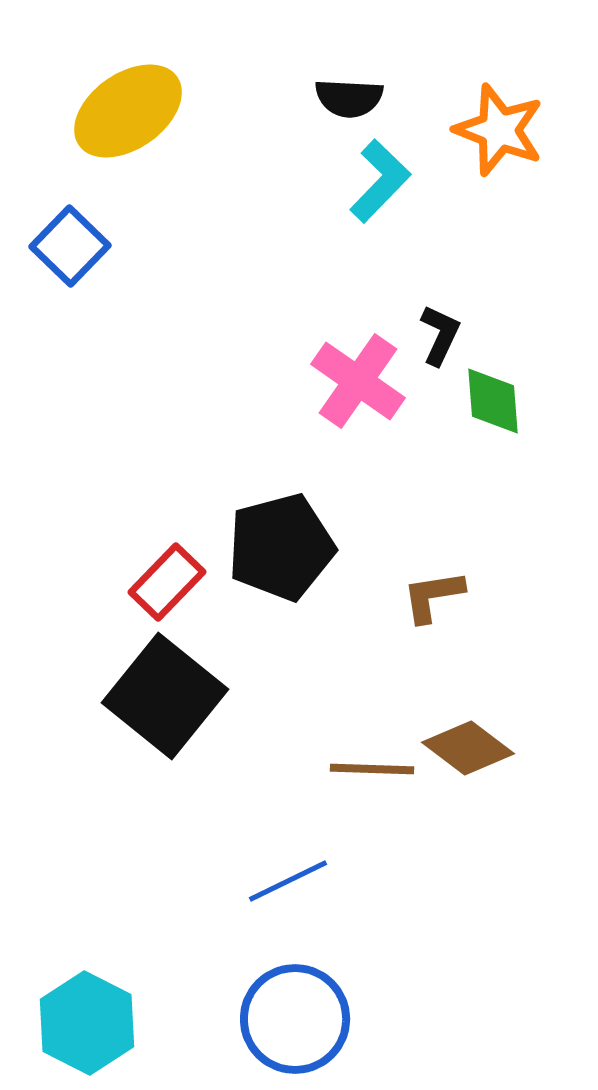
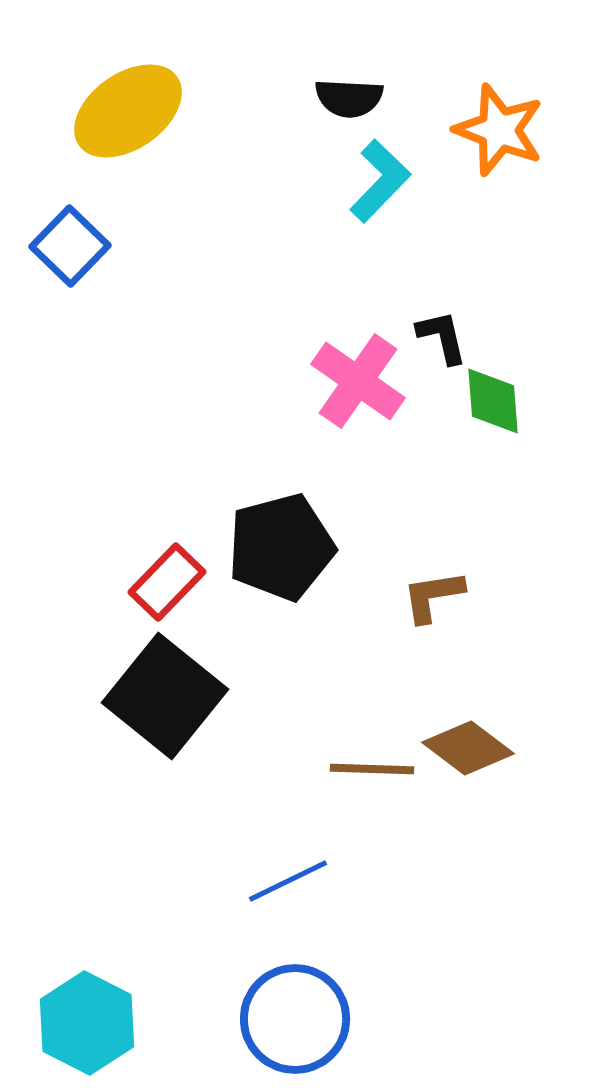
black L-shape: moved 2 px right, 2 px down; rotated 38 degrees counterclockwise
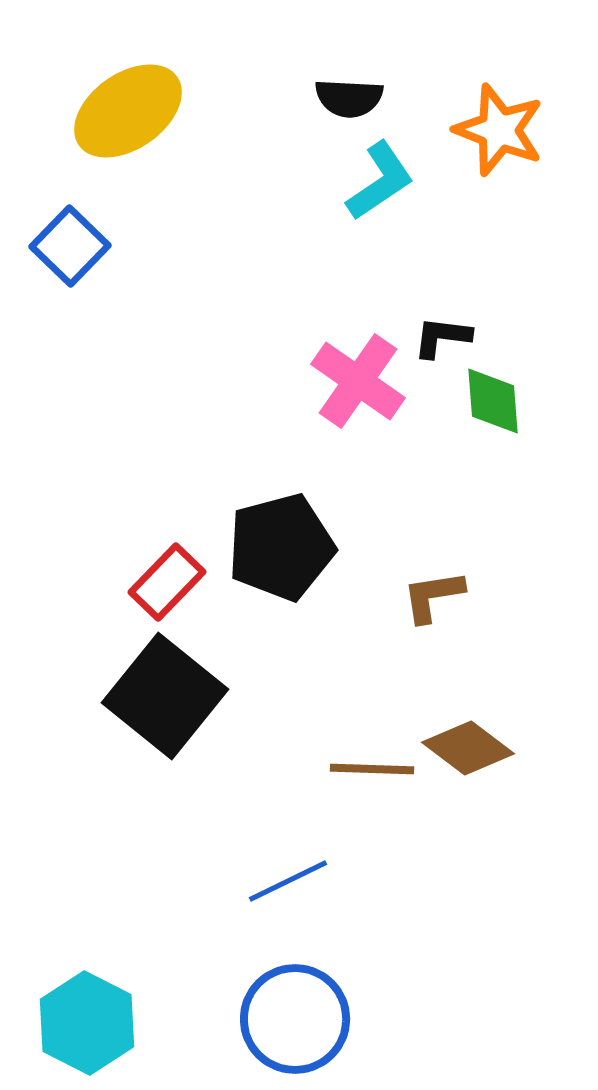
cyan L-shape: rotated 12 degrees clockwise
black L-shape: rotated 70 degrees counterclockwise
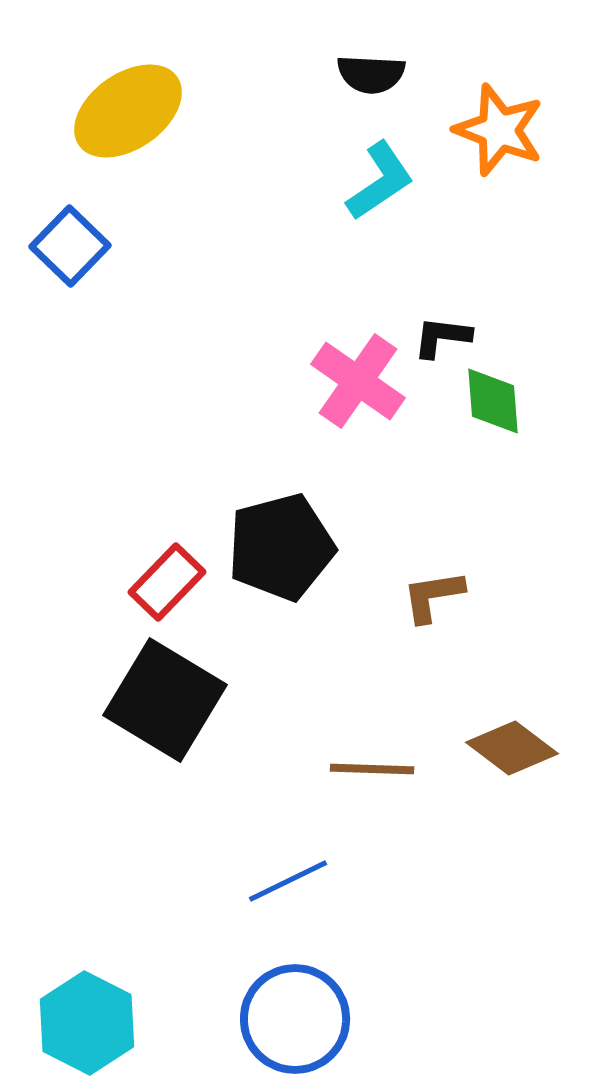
black semicircle: moved 22 px right, 24 px up
black square: moved 4 px down; rotated 8 degrees counterclockwise
brown diamond: moved 44 px right
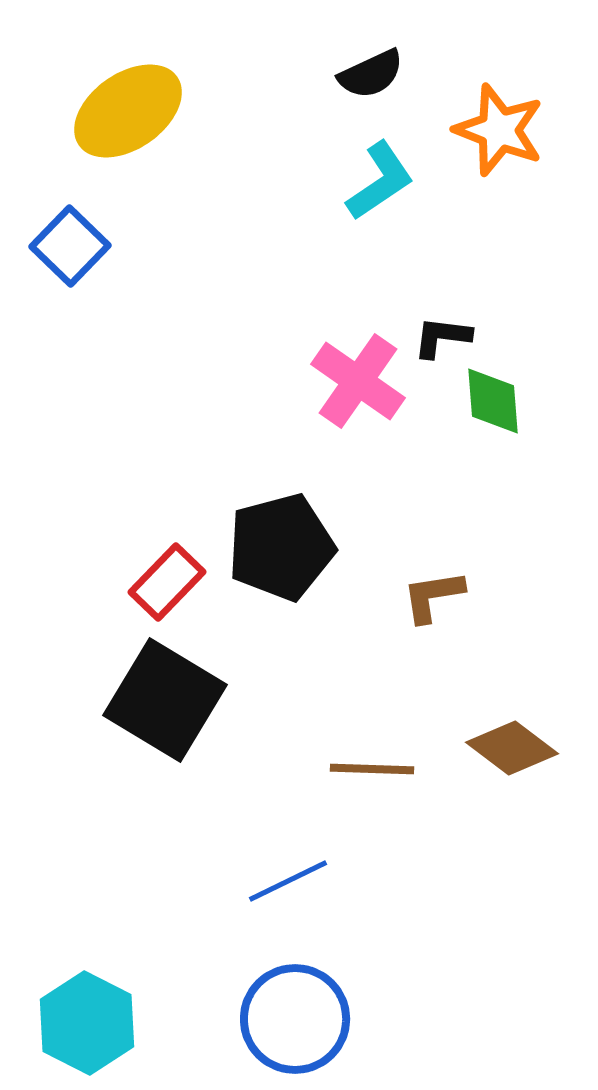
black semicircle: rotated 28 degrees counterclockwise
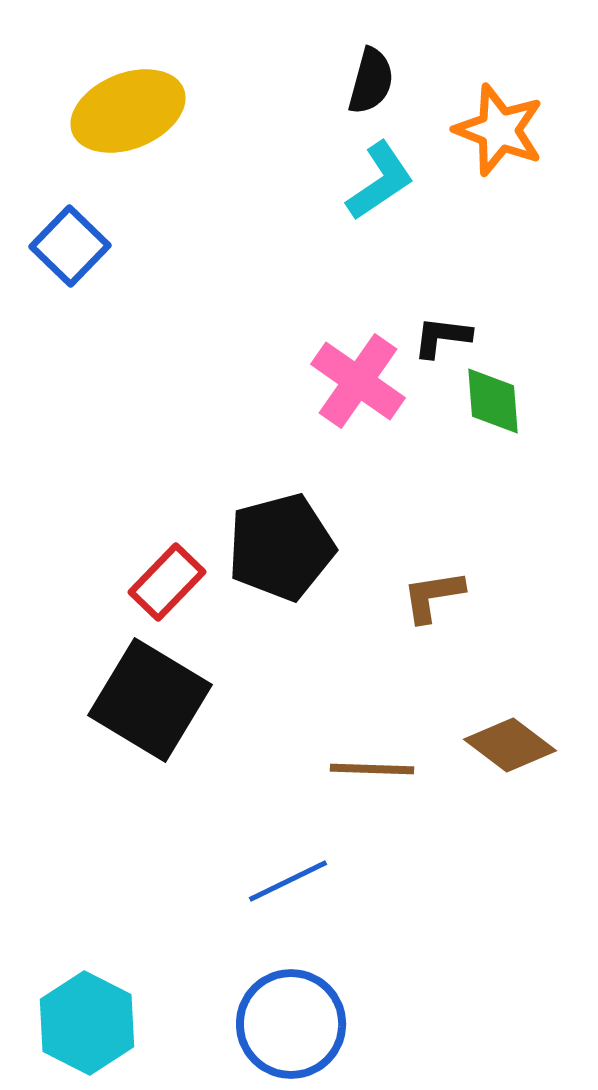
black semicircle: moved 7 px down; rotated 50 degrees counterclockwise
yellow ellipse: rotated 13 degrees clockwise
black square: moved 15 px left
brown diamond: moved 2 px left, 3 px up
blue circle: moved 4 px left, 5 px down
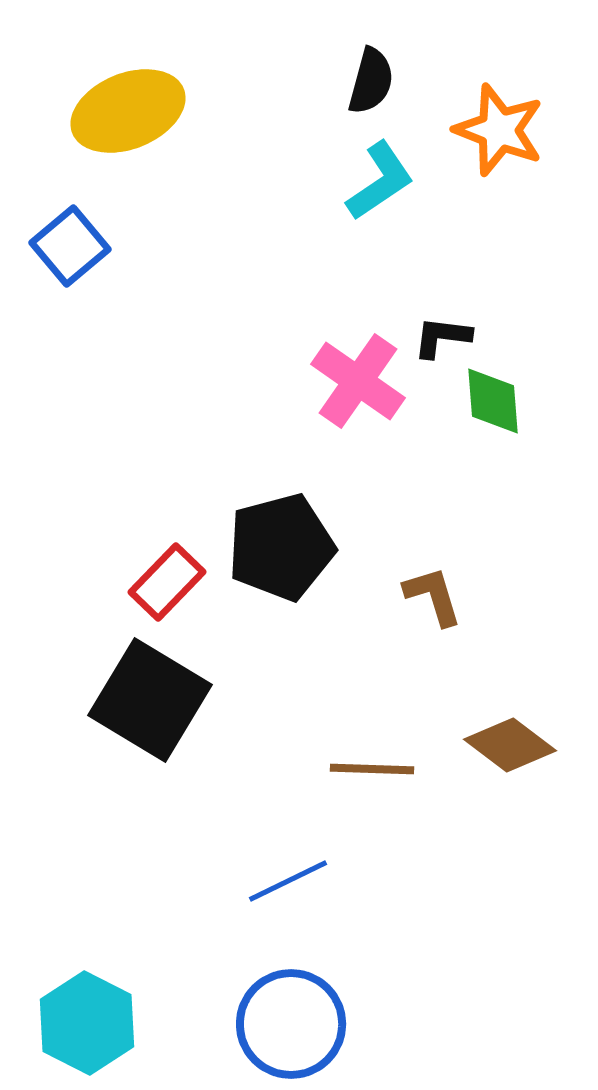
blue square: rotated 6 degrees clockwise
brown L-shape: rotated 82 degrees clockwise
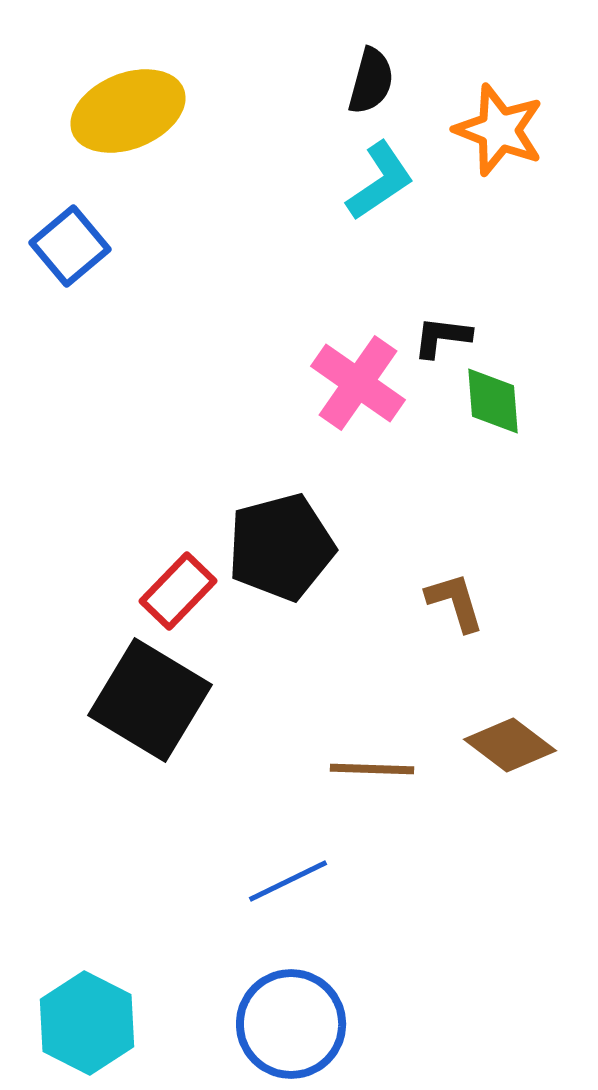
pink cross: moved 2 px down
red rectangle: moved 11 px right, 9 px down
brown L-shape: moved 22 px right, 6 px down
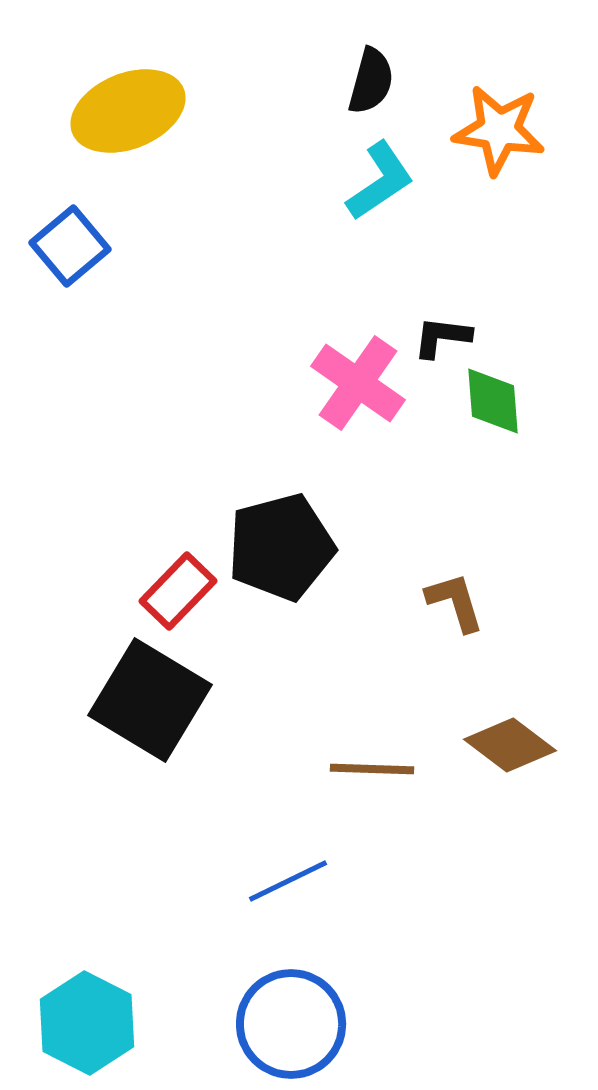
orange star: rotated 12 degrees counterclockwise
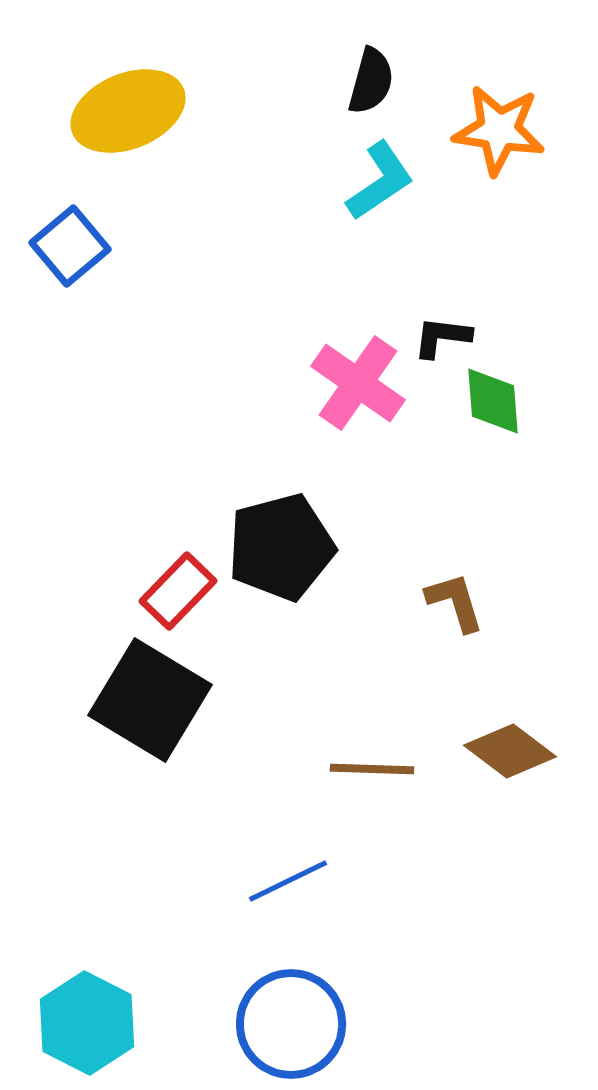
brown diamond: moved 6 px down
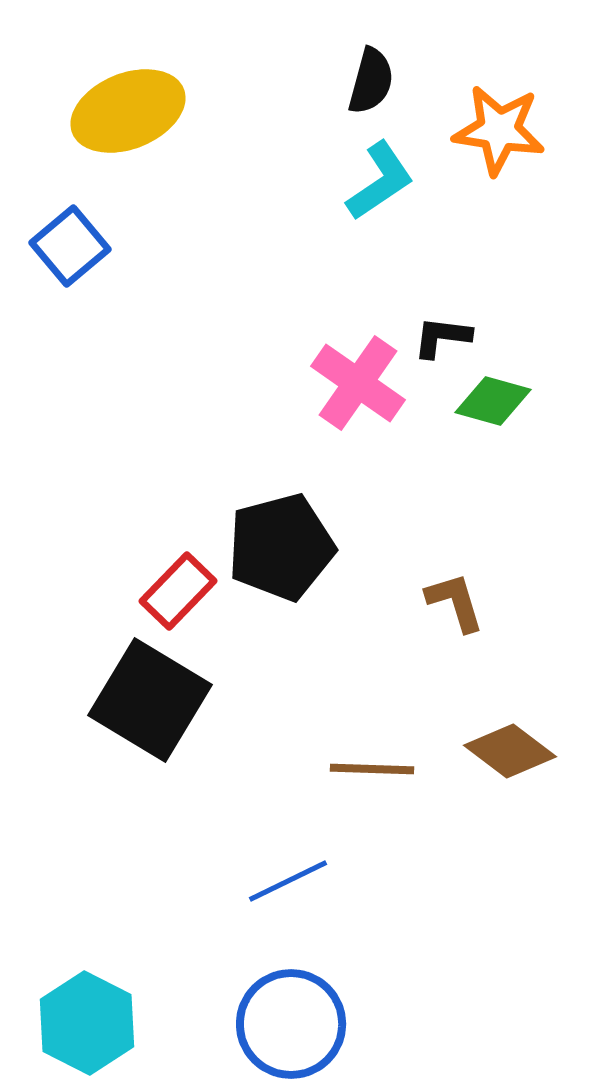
green diamond: rotated 70 degrees counterclockwise
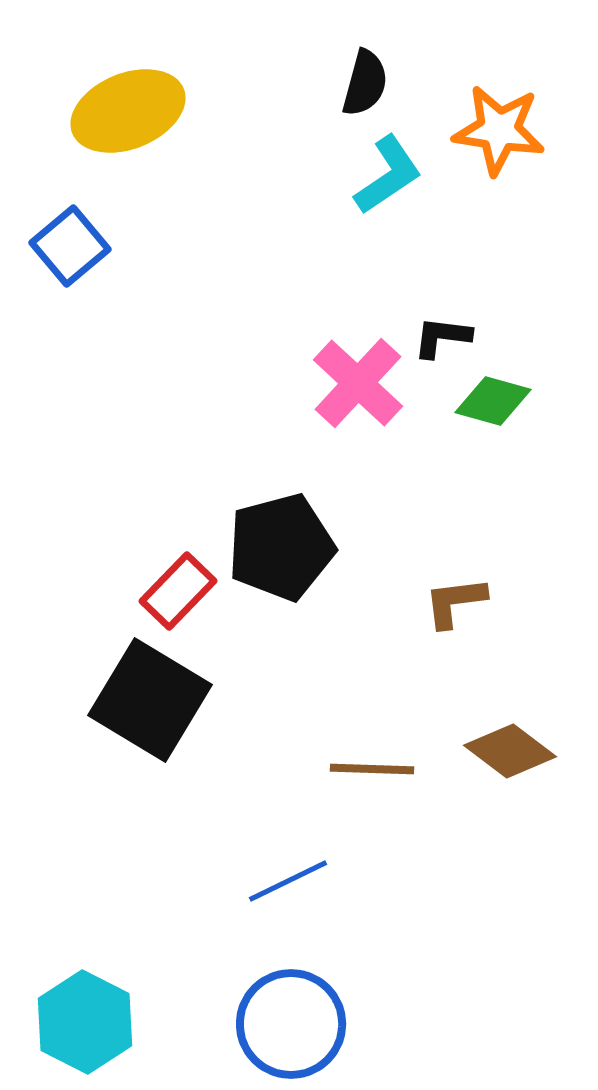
black semicircle: moved 6 px left, 2 px down
cyan L-shape: moved 8 px right, 6 px up
pink cross: rotated 8 degrees clockwise
brown L-shape: rotated 80 degrees counterclockwise
cyan hexagon: moved 2 px left, 1 px up
